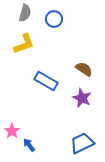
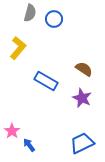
gray semicircle: moved 5 px right
yellow L-shape: moved 6 px left, 4 px down; rotated 30 degrees counterclockwise
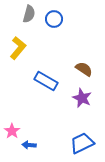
gray semicircle: moved 1 px left, 1 px down
blue arrow: rotated 48 degrees counterclockwise
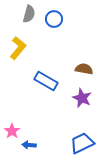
brown semicircle: rotated 24 degrees counterclockwise
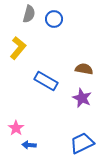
pink star: moved 4 px right, 3 px up
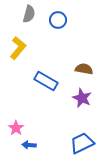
blue circle: moved 4 px right, 1 px down
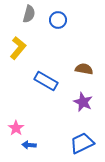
purple star: moved 1 px right, 4 px down
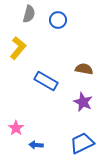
blue arrow: moved 7 px right
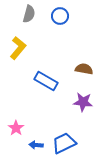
blue circle: moved 2 px right, 4 px up
purple star: rotated 18 degrees counterclockwise
blue trapezoid: moved 18 px left
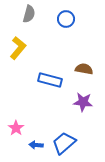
blue circle: moved 6 px right, 3 px down
blue rectangle: moved 4 px right, 1 px up; rotated 15 degrees counterclockwise
blue trapezoid: rotated 15 degrees counterclockwise
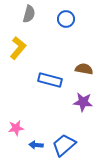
pink star: rotated 28 degrees clockwise
blue trapezoid: moved 2 px down
